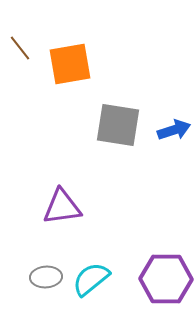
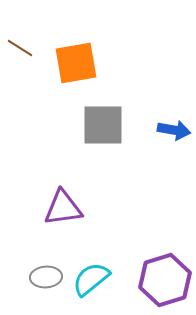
brown line: rotated 20 degrees counterclockwise
orange square: moved 6 px right, 1 px up
gray square: moved 15 px left; rotated 9 degrees counterclockwise
blue arrow: rotated 28 degrees clockwise
purple triangle: moved 1 px right, 1 px down
purple hexagon: moved 1 px left, 1 px down; rotated 18 degrees counterclockwise
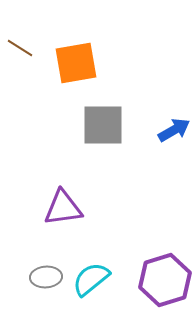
blue arrow: rotated 40 degrees counterclockwise
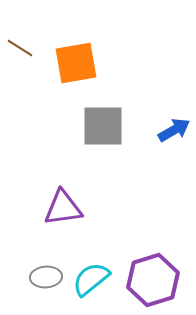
gray square: moved 1 px down
purple hexagon: moved 12 px left
